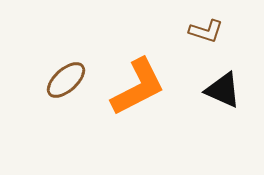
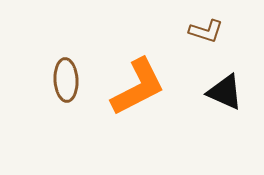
brown ellipse: rotated 51 degrees counterclockwise
black triangle: moved 2 px right, 2 px down
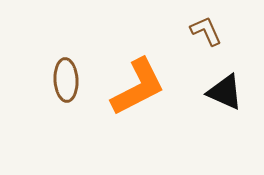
brown L-shape: rotated 132 degrees counterclockwise
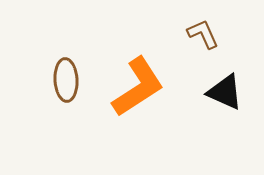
brown L-shape: moved 3 px left, 3 px down
orange L-shape: rotated 6 degrees counterclockwise
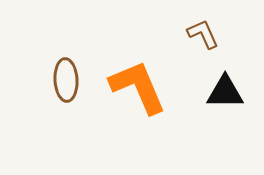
orange L-shape: rotated 80 degrees counterclockwise
black triangle: rotated 24 degrees counterclockwise
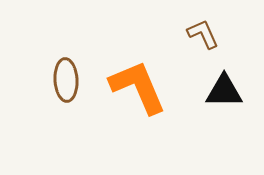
black triangle: moved 1 px left, 1 px up
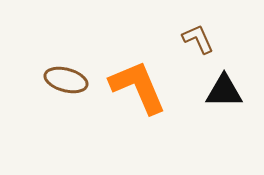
brown L-shape: moved 5 px left, 5 px down
brown ellipse: rotated 72 degrees counterclockwise
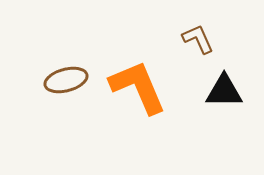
brown ellipse: rotated 30 degrees counterclockwise
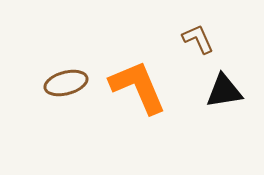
brown ellipse: moved 3 px down
black triangle: rotated 9 degrees counterclockwise
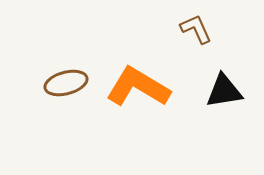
brown L-shape: moved 2 px left, 10 px up
orange L-shape: rotated 36 degrees counterclockwise
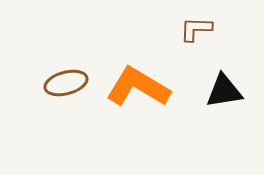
brown L-shape: rotated 64 degrees counterclockwise
